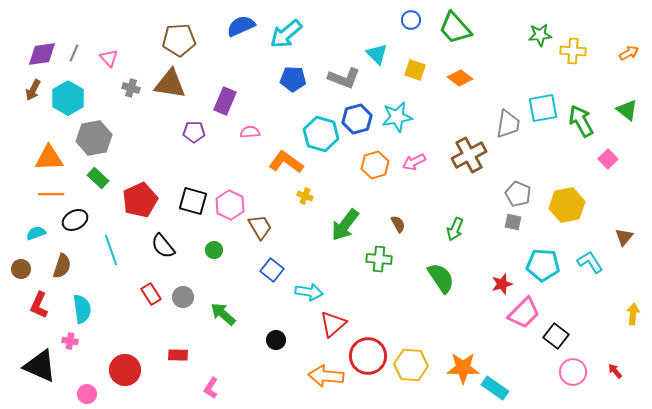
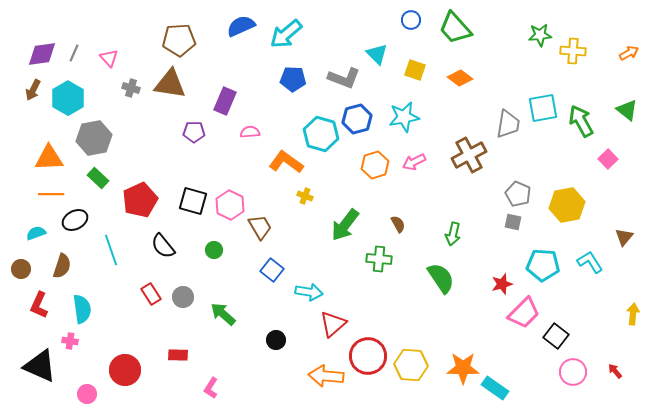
cyan star at (397, 117): moved 7 px right
green arrow at (455, 229): moved 2 px left, 5 px down; rotated 10 degrees counterclockwise
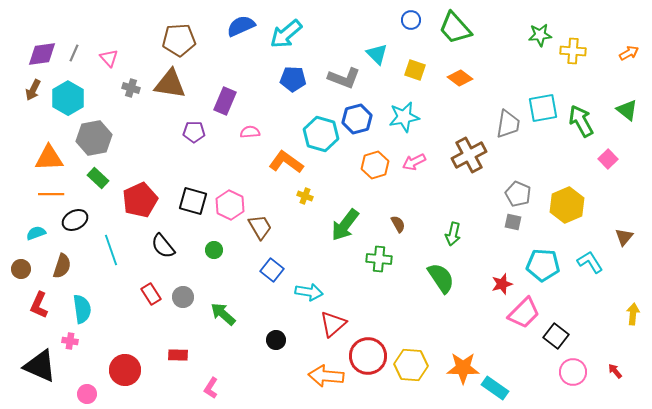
yellow hexagon at (567, 205): rotated 12 degrees counterclockwise
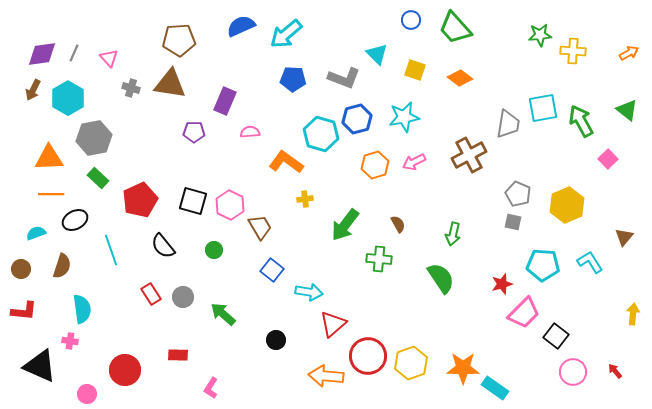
yellow cross at (305, 196): moved 3 px down; rotated 28 degrees counterclockwise
red L-shape at (39, 305): moved 15 px left, 6 px down; rotated 108 degrees counterclockwise
yellow hexagon at (411, 365): moved 2 px up; rotated 24 degrees counterclockwise
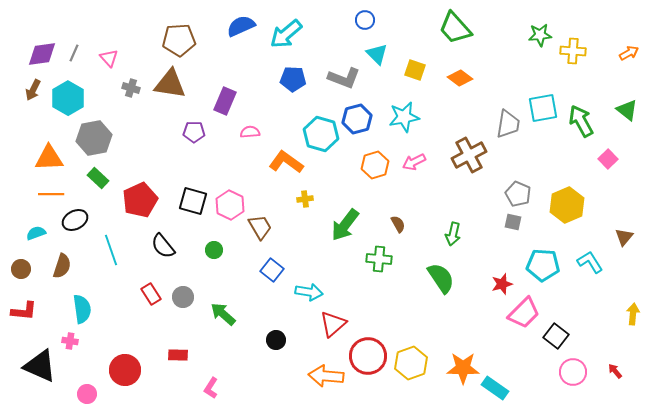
blue circle at (411, 20): moved 46 px left
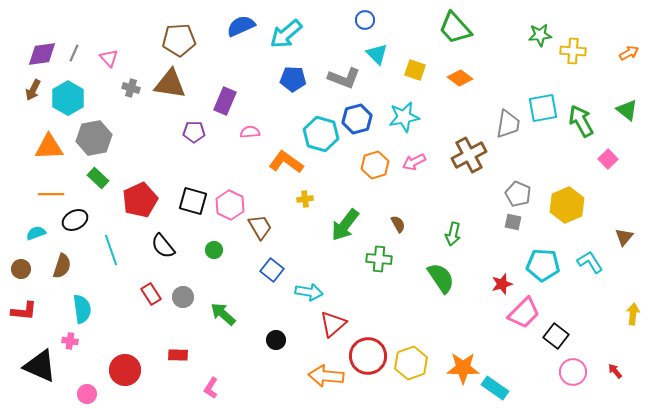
orange triangle at (49, 158): moved 11 px up
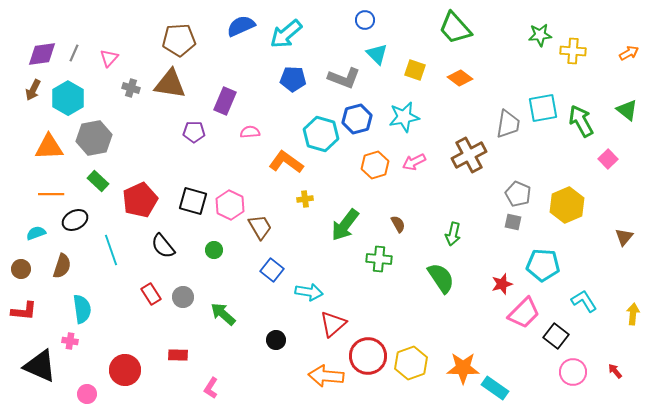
pink triangle at (109, 58): rotated 24 degrees clockwise
green rectangle at (98, 178): moved 3 px down
cyan L-shape at (590, 262): moved 6 px left, 39 px down
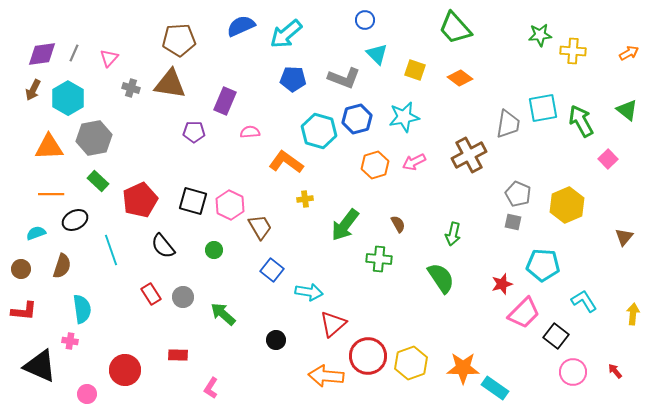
cyan hexagon at (321, 134): moved 2 px left, 3 px up
